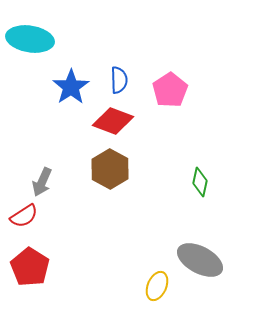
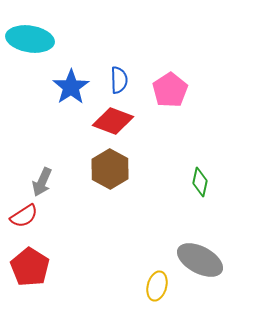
yellow ellipse: rotated 8 degrees counterclockwise
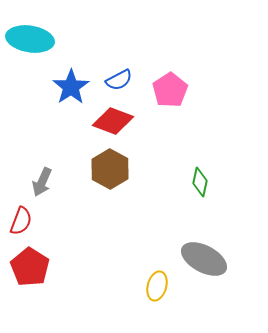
blue semicircle: rotated 64 degrees clockwise
red semicircle: moved 3 px left, 5 px down; rotated 36 degrees counterclockwise
gray ellipse: moved 4 px right, 1 px up
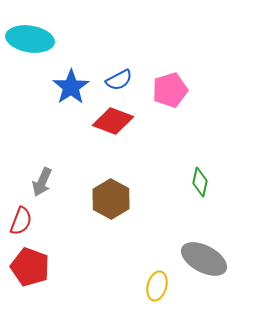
pink pentagon: rotated 16 degrees clockwise
brown hexagon: moved 1 px right, 30 px down
red pentagon: rotated 12 degrees counterclockwise
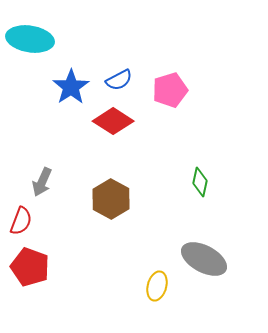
red diamond: rotated 12 degrees clockwise
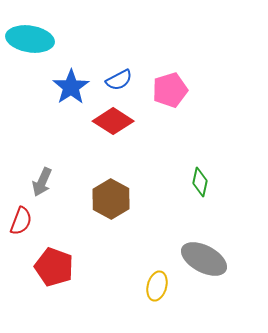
red pentagon: moved 24 px right
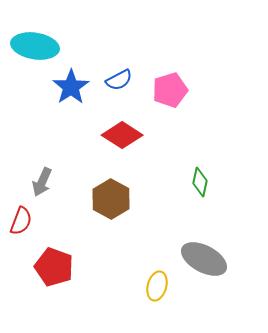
cyan ellipse: moved 5 px right, 7 px down
red diamond: moved 9 px right, 14 px down
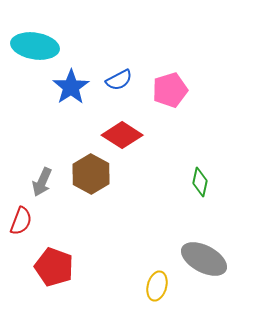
brown hexagon: moved 20 px left, 25 px up
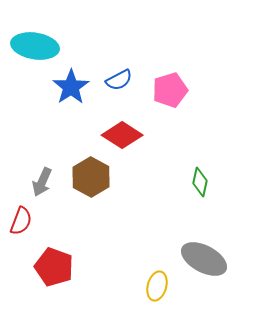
brown hexagon: moved 3 px down
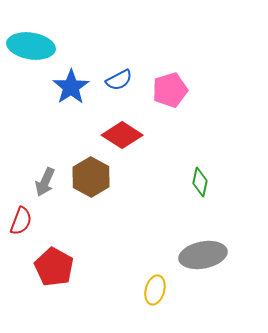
cyan ellipse: moved 4 px left
gray arrow: moved 3 px right
gray ellipse: moved 1 px left, 4 px up; rotated 39 degrees counterclockwise
red pentagon: rotated 9 degrees clockwise
yellow ellipse: moved 2 px left, 4 px down
